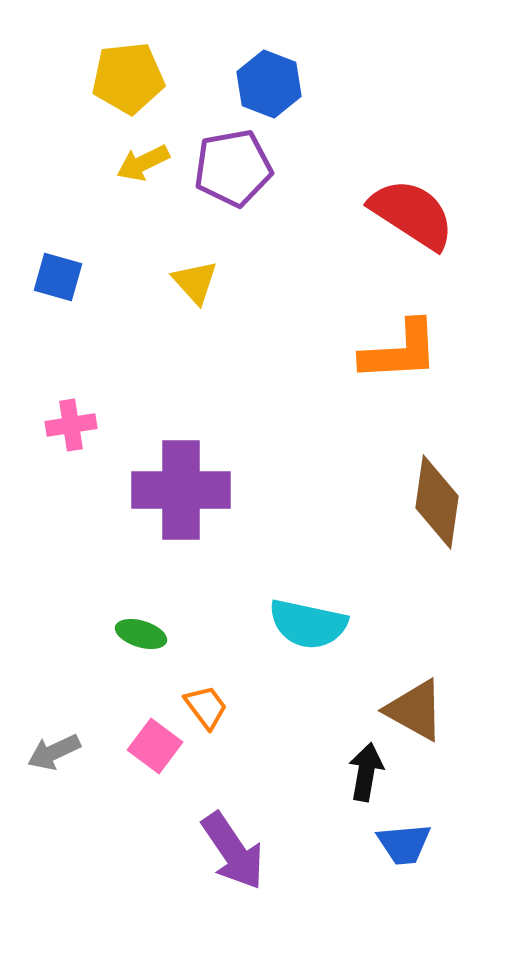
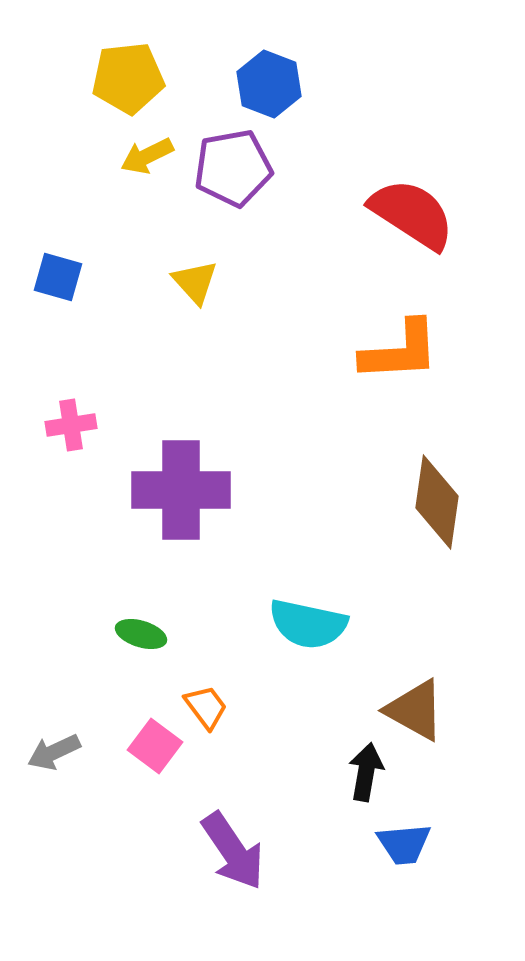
yellow arrow: moved 4 px right, 7 px up
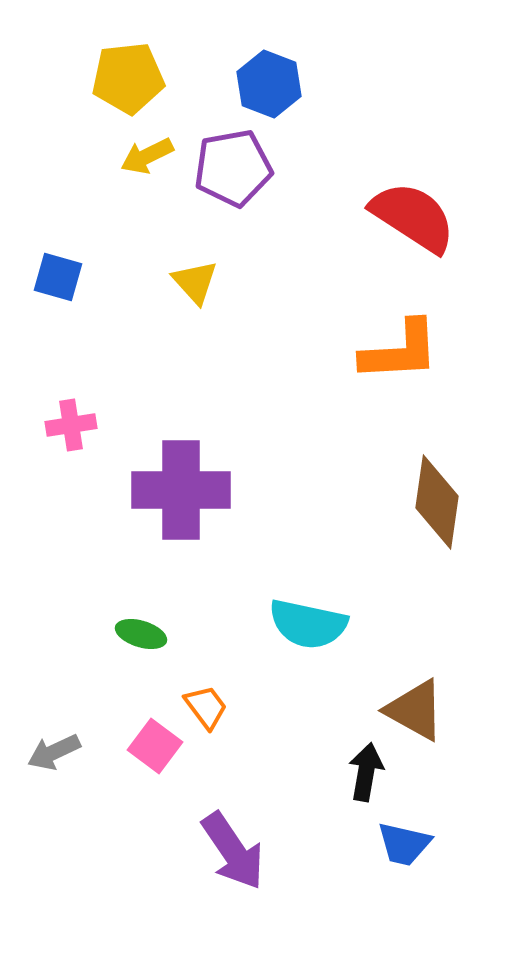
red semicircle: moved 1 px right, 3 px down
blue trapezoid: rotated 18 degrees clockwise
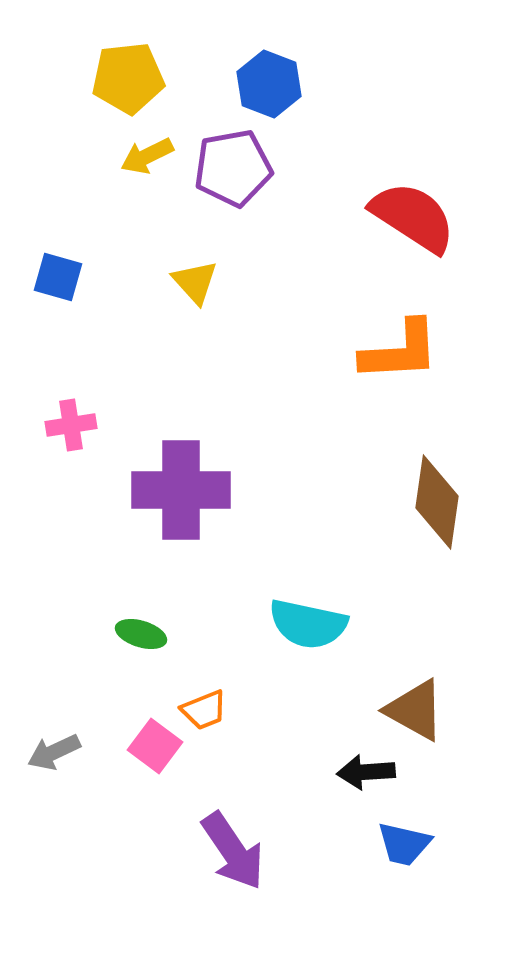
orange trapezoid: moved 2 px left, 3 px down; rotated 105 degrees clockwise
black arrow: rotated 104 degrees counterclockwise
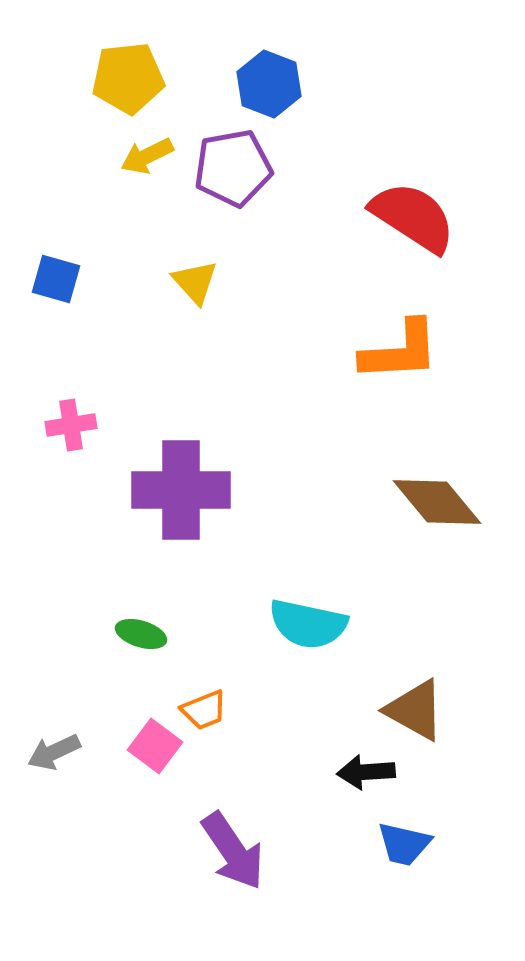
blue square: moved 2 px left, 2 px down
brown diamond: rotated 48 degrees counterclockwise
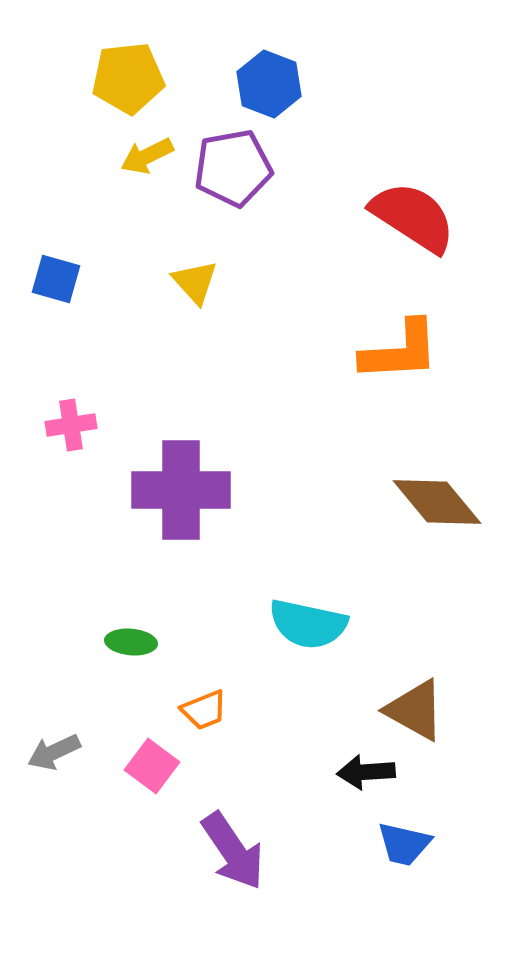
green ellipse: moved 10 px left, 8 px down; rotated 12 degrees counterclockwise
pink square: moved 3 px left, 20 px down
